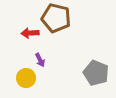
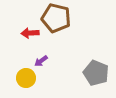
purple arrow: moved 1 px right, 1 px down; rotated 80 degrees clockwise
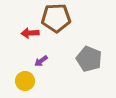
brown pentagon: rotated 16 degrees counterclockwise
gray pentagon: moved 7 px left, 14 px up
yellow circle: moved 1 px left, 3 px down
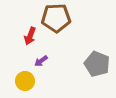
red arrow: moved 3 px down; rotated 66 degrees counterclockwise
gray pentagon: moved 8 px right, 5 px down
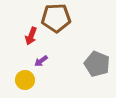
red arrow: moved 1 px right
yellow circle: moved 1 px up
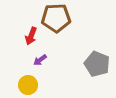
purple arrow: moved 1 px left, 1 px up
yellow circle: moved 3 px right, 5 px down
